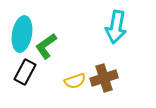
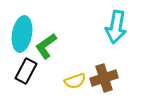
black rectangle: moved 1 px right, 1 px up
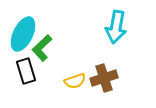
cyan ellipse: moved 1 px right; rotated 16 degrees clockwise
green L-shape: moved 4 px left, 2 px down; rotated 8 degrees counterclockwise
black rectangle: rotated 45 degrees counterclockwise
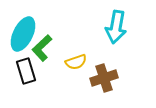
yellow semicircle: moved 1 px right, 19 px up
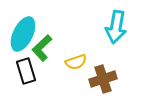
brown cross: moved 1 px left, 1 px down
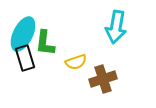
green L-shape: moved 3 px right, 5 px up; rotated 40 degrees counterclockwise
black rectangle: moved 1 px left, 13 px up
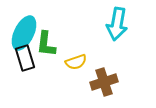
cyan arrow: moved 1 px right, 3 px up
cyan ellipse: moved 1 px right, 1 px up
green L-shape: moved 1 px right, 1 px down
brown cross: moved 1 px right, 3 px down
